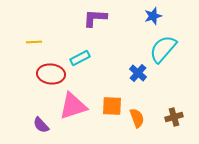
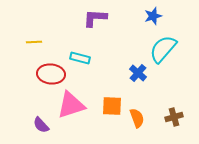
cyan rectangle: rotated 42 degrees clockwise
pink triangle: moved 2 px left, 1 px up
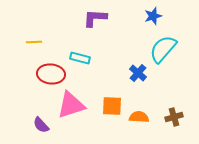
orange semicircle: moved 2 px right, 1 px up; rotated 66 degrees counterclockwise
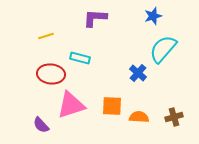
yellow line: moved 12 px right, 6 px up; rotated 14 degrees counterclockwise
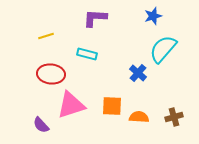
cyan rectangle: moved 7 px right, 4 px up
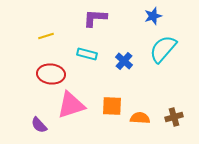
blue cross: moved 14 px left, 12 px up
orange semicircle: moved 1 px right, 1 px down
purple semicircle: moved 2 px left
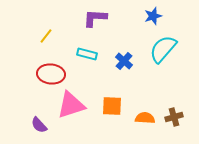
yellow line: rotated 35 degrees counterclockwise
orange semicircle: moved 5 px right
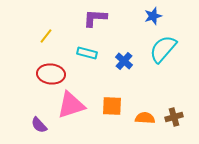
cyan rectangle: moved 1 px up
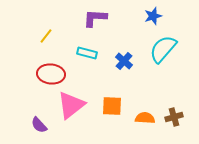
pink triangle: rotated 20 degrees counterclockwise
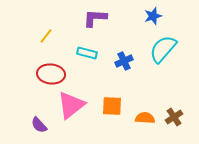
blue cross: rotated 24 degrees clockwise
brown cross: rotated 18 degrees counterclockwise
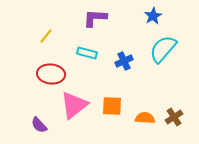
blue star: rotated 12 degrees counterclockwise
pink triangle: moved 3 px right
